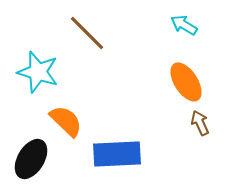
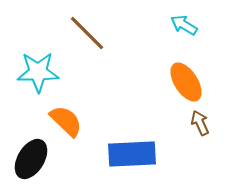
cyan star: rotated 18 degrees counterclockwise
blue rectangle: moved 15 px right
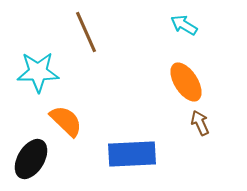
brown line: moved 1 px left, 1 px up; rotated 21 degrees clockwise
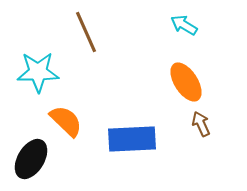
brown arrow: moved 1 px right, 1 px down
blue rectangle: moved 15 px up
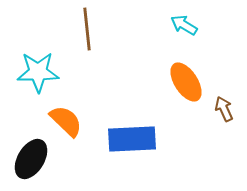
brown line: moved 1 px right, 3 px up; rotated 18 degrees clockwise
brown arrow: moved 23 px right, 15 px up
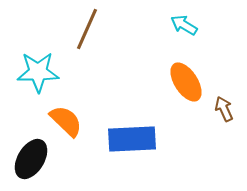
brown line: rotated 30 degrees clockwise
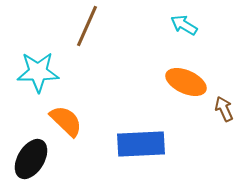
brown line: moved 3 px up
orange ellipse: rotated 33 degrees counterclockwise
blue rectangle: moved 9 px right, 5 px down
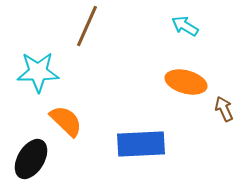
cyan arrow: moved 1 px right, 1 px down
orange ellipse: rotated 9 degrees counterclockwise
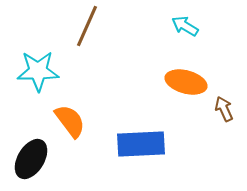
cyan star: moved 1 px up
orange semicircle: moved 4 px right; rotated 9 degrees clockwise
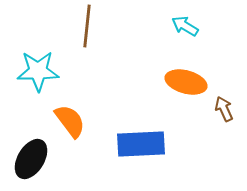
brown line: rotated 18 degrees counterclockwise
